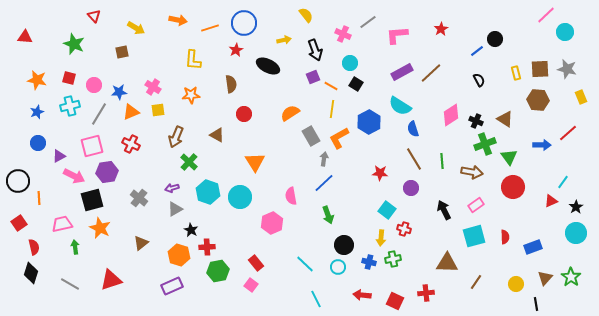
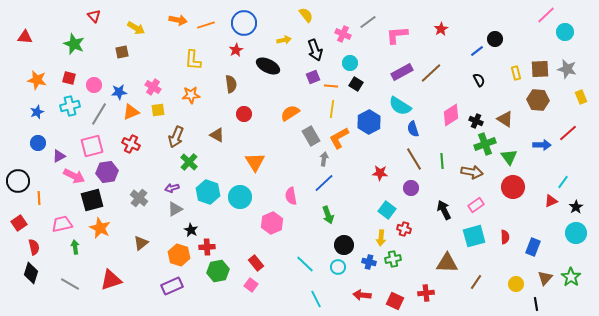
orange line at (210, 28): moved 4 px left, 3 px up
orange line at (331, 86): rotated 24 degrees counterclockwise
blue rectangle at (533, 247): rotated 48 degrees counterclockwise
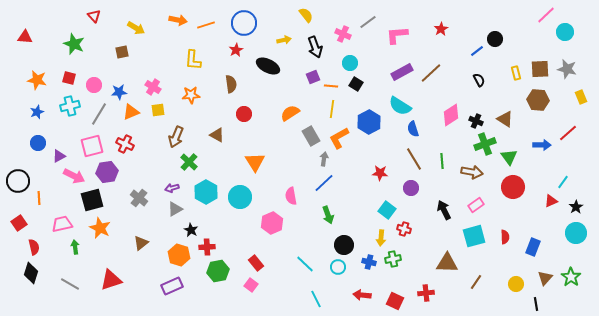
black arrow at (315, 50): moved 3 px up
red cross at (131, 144): moved 6 px left
cyan hexagon at (208, 192): moved 2 px left; rotated 10 degrees clockwise
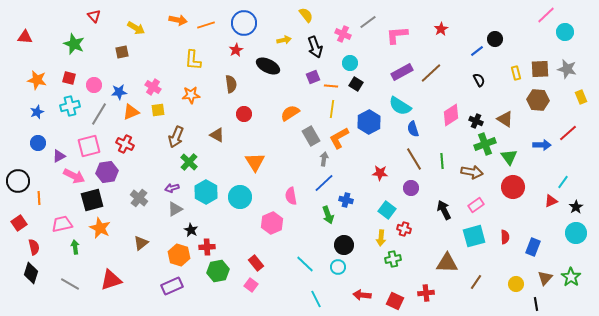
pink square at (92, 146): moved 3 px left
blue cross at (369, 262): moved 23 px left, 62 px up
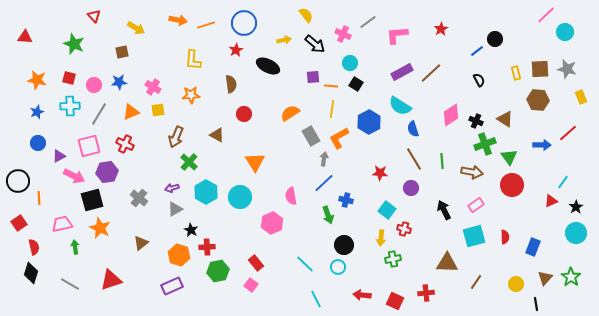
black arrow at (315, 47): moved 3 px up; rotated 30 degrees counterclockwise
purple square at (313, 77): rotated 16 degrees clockwise
blue star at (119, 92): moved 10 px up
cyan cross at (70, 106): rotated 12 degrees clockwise
red circle at (513, 187): moved 1 px left, 2 px up
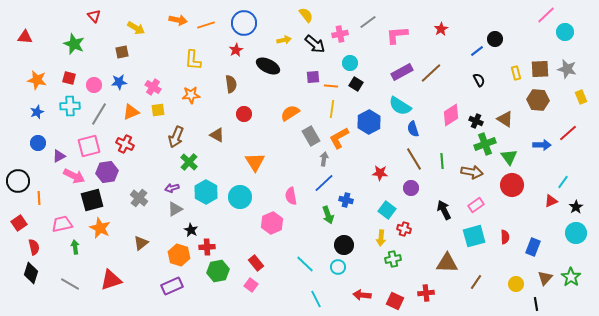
pink cross at (343, 34): moved 3 px left; rotated 35 degrees counterclockwise
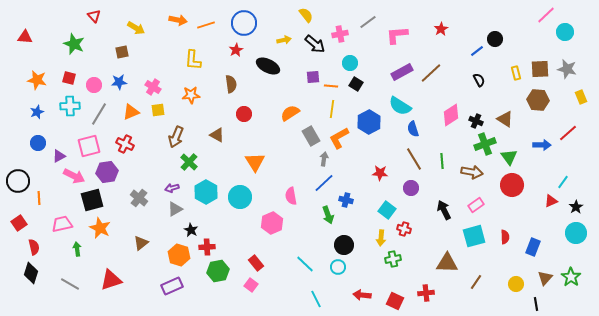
green arrow at (75, 247): moved 2 px right, 2 px down
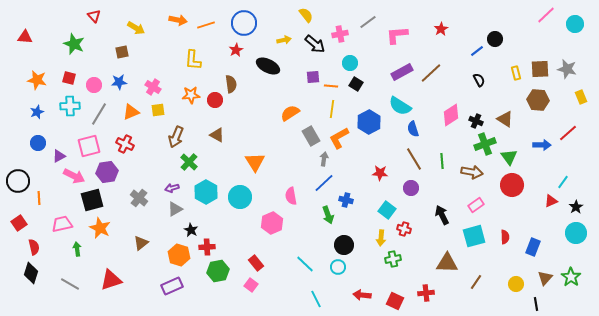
cyan circle at (565, 32): moved 10 px right, 8 px up
red circle at (244, 114): moved 29 px left, 14 px up
black arrow at (444, 210): moved 2 px left, 5 px down
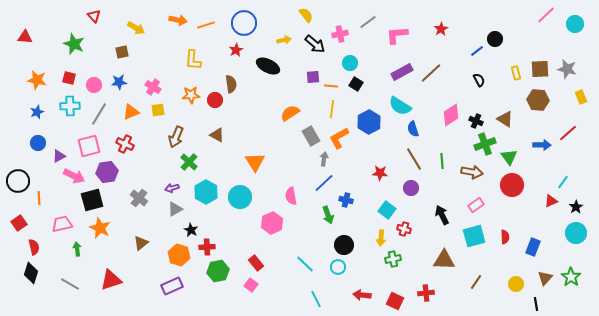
brown triangle at (447, 263): moved 3 px left, 3 px up
